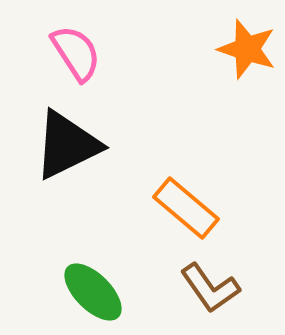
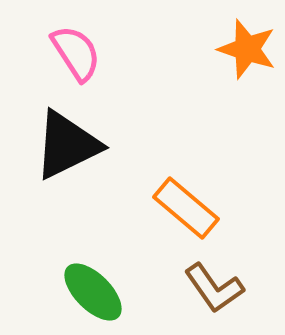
brown L-shape: moved 4 px right
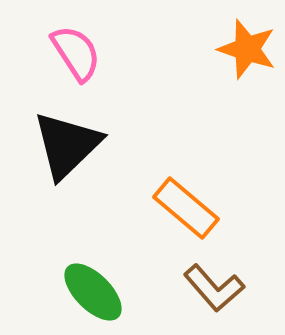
black triangle: rotated 18 degrees counterclockwise
brown L-shape: rotated 6 degrees counterclockwise
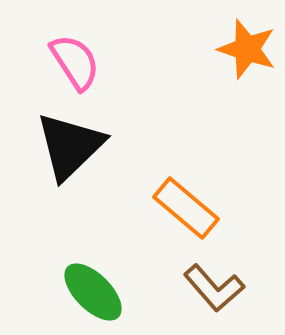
pink semicircle: moved 1 px left, 9 px down
black triangle: moved 3 px right, 1 px down
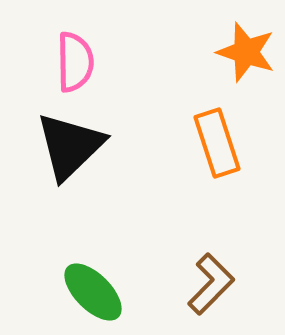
orange star: moved 1 px left, 3 px down
pink semicircle: rotated 32 degrees clockwise
orange rectangle: moved 31 px right, 65 px up; rotated 32 degrees clockwise
brown L-shape: moved 3 px left, 4 px up; rotated 94 degrees counterclockwise
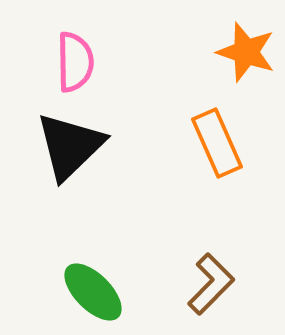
orange rectangle: rotated 6 degrees counterclockwise
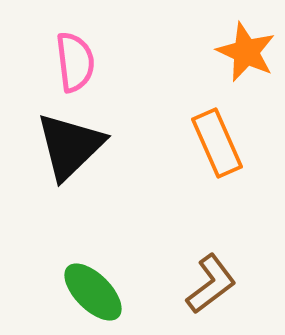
orange star: rotated 6 degrees clockwise
pink semicircle: rotated 6 degrees counterclockwise
brown L-shape: rotated 8 degrees clockwise
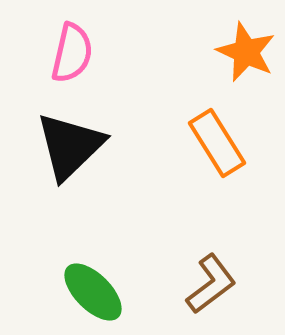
pink semicircle: moved 3 px left, 9 px up; rotated 20 degrees clockwise
orange rectangle: rotated 8 degrees counterclockwise
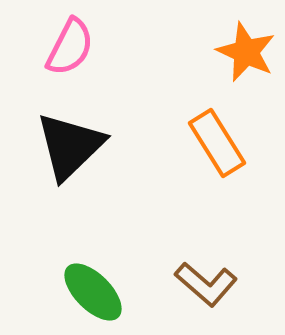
pink semicircle: moved 2 px left, 6 px up; rotated 14 degrees clockwise
brown L-shape: moved 5 px left; rotated 78 degrees clockwise
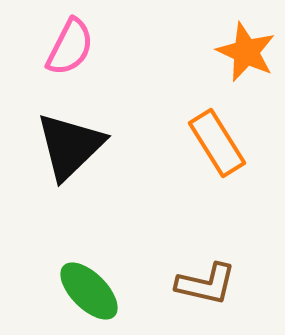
brown L-shape: rotated 28 degrees counterclockwise
green ellipse: moved 4 px left, 1 px up
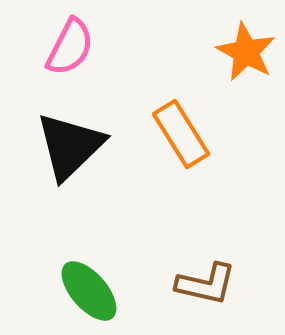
orange star: rotated 4 degrees clockwise
orange rectangle: moved 36 px left, 9 px up
green ellipse: rotated 4 degrees clockwise
